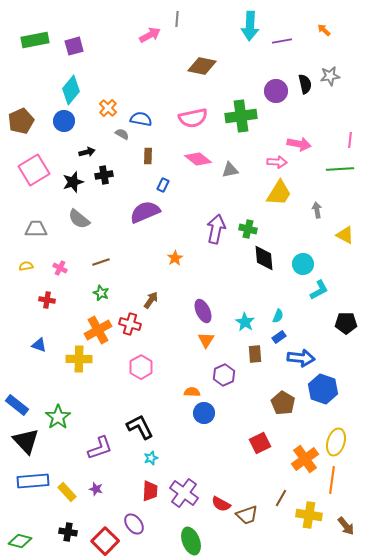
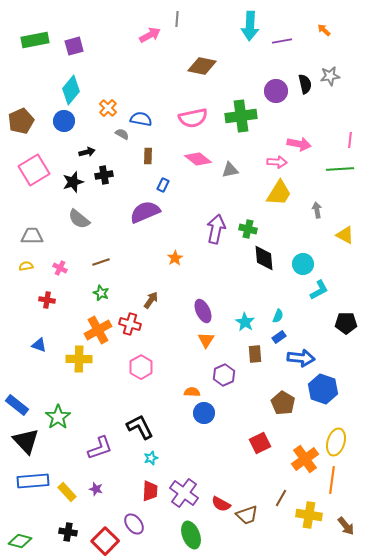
gray trapezoid at (36, 229): moved 4 px left, 7 px down
green ellipse at (191, 541): moved 6 px up
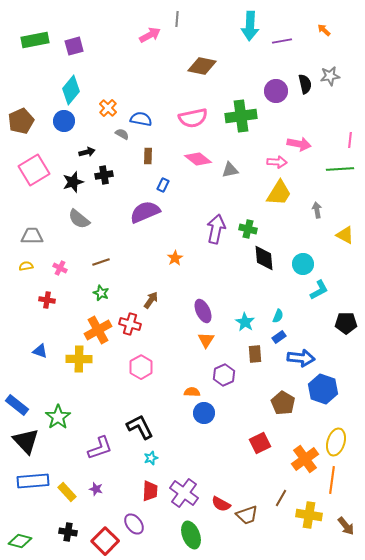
blue triangle at (39, 345): moved 1 px right, 6 px down
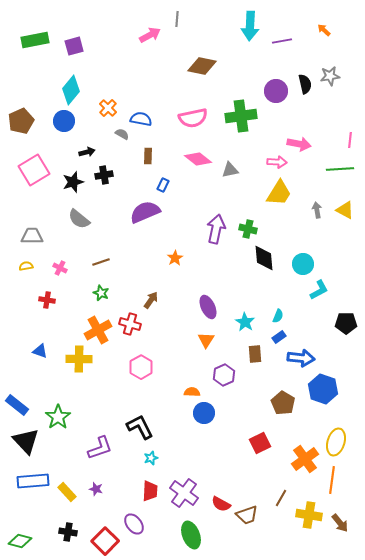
yellow triangle at (345, 235): moved 25 px up
purple ellipse at (203, 311): moved 5 px right, 4 px up
brown arrow at (346, 526): moved 6 px left, 3 px up
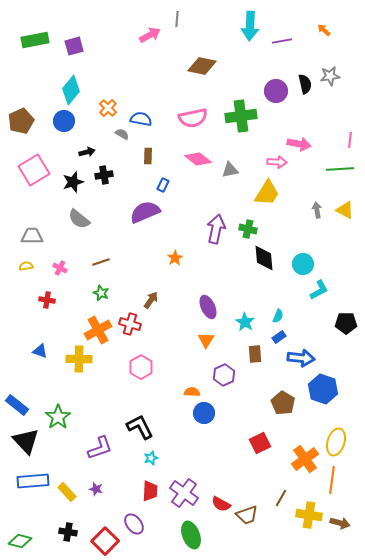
yellow trapezoid at (279, 193): moved 12 px left
brown arrow at (340, 523): rotated 36 degrees counterclockwise
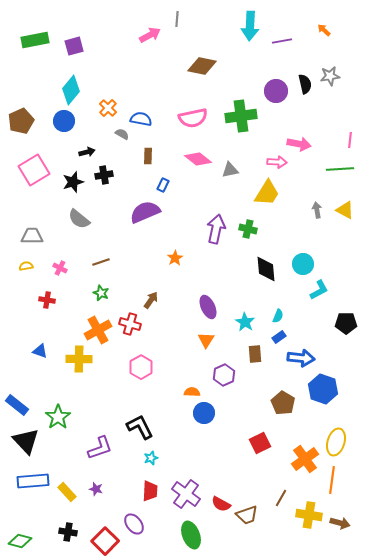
black diamond at (264, 258): moved 2 px right, 11 px down
purple cross at (184, 493): moved 2 px right, 1 px down
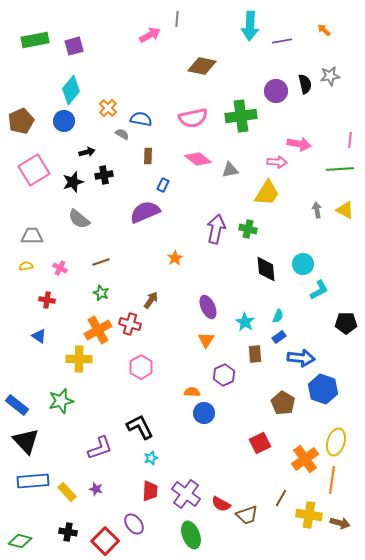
blue triangle at (40, 351): moved 1 px left, 15 px up; rotated 14 degrees clockwise
green star at (58, 417): moved 3 px right, 16 px up; rotated 20 degrees clockwise
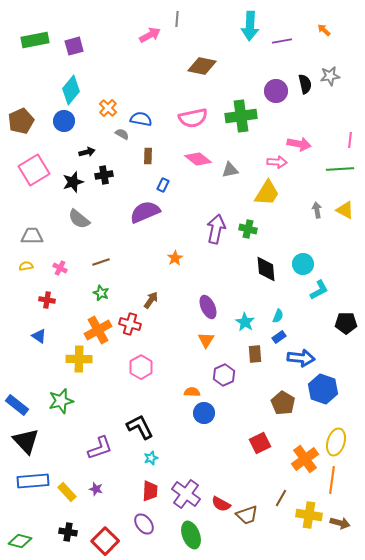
purple ellipse at (134, 524): moved 10 px right
